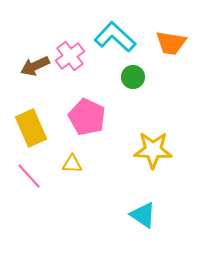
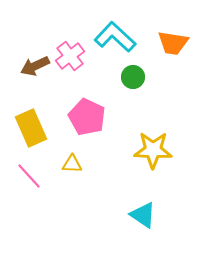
orange trapezoid: moved 2 px right
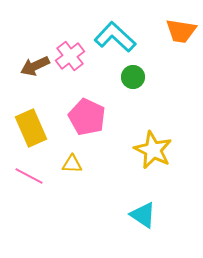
orange trapezoid: moved 8 px right, 12 px up
yellow star: rotated 24 degrees clockwise
pink line: rotated 20 degrees counterclockwise
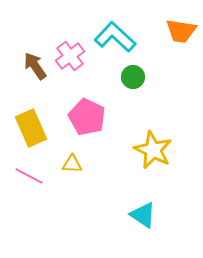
brown arrow: rotated 80 degrees clockwise
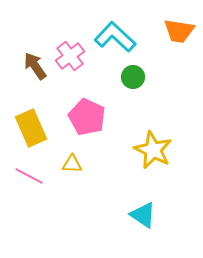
orange trapezoid: moved 2 px left
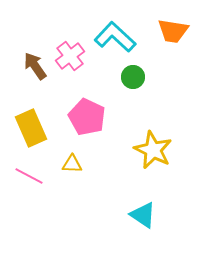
orange trapezoid: moved 6 px left
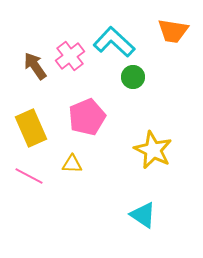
cyan L-shape: moved 1 px left, 5 px down
pink pentagon: rotated 24 degrees clockwise
